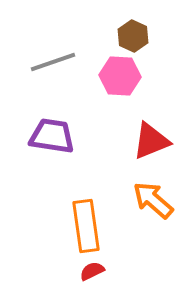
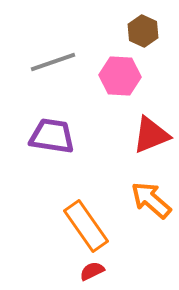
brown hexagon: moved 10 px right, 5 px up
red triangle: moved 6 px up
orange arrow: moved 2 px left
orange rectangle: rotated 27 degrees counterclockwise
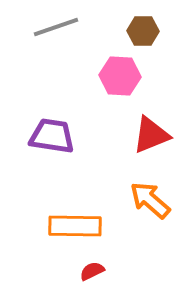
brown hexagon: rotated 24 degrees counterclockwise
gray line: moved 3 px right, 35 px up
orange arrow: moved 1 px left
orange rectangle: moved 11 px left; rotated 54 degrees counterclockwise
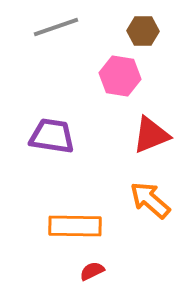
pink hexagon: rotated 6 degrees clockwise
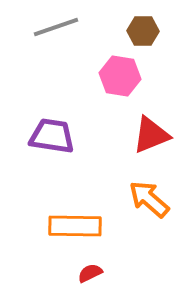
orange arrow: moved 1 px left, 1 px up
red semicircle: moved 2 px left, 2 px down
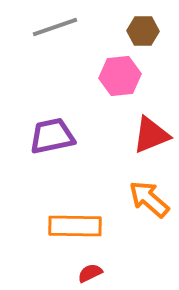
gray line: moved 1 px left
pink hexagon: rotated 15 degrees counterclockwise
purple trapezoid: rotated 21 degrees counterclockwise
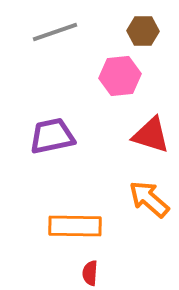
gray line: moved 5 px down
red triangle: rotated 39 degrees clockwise
red semicircle: rotated 60 degrees counterclockwise
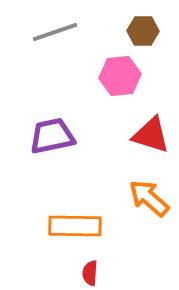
orange arrow: moved 1 px up
